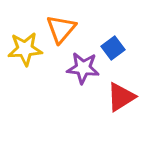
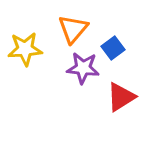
orange triangle: moved 12 px right
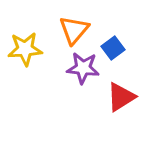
orange triangle: moved 1 px right, 1 px down
